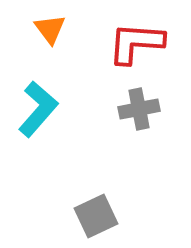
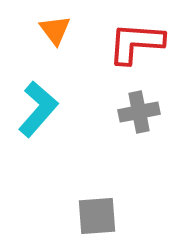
orange triangle: moved 5 px right, 1 px down
gray cross: moved 3 px down
gray square: moved 1 px right; rotated 21 degrees clockwise
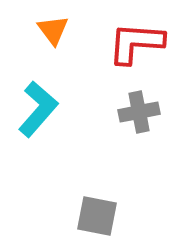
orange triangle: moved 2 px left
gray square: rotated 15 degrees clockwise
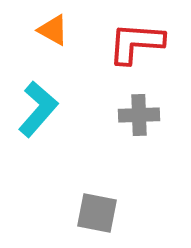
orange triangle: rotated 24 degrees counterclockwise
gray cross: moved 3 px down; rotated 9 degrees clockwise
gray square: moved 3 px up
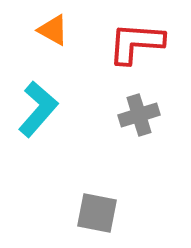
gray cross: rotated 15 degrees counterclockwise
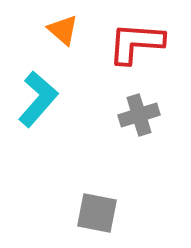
orange triangle: moved 10 px right; rotated 12 degrees clockwise
cyan L-shape: moved 10 px up
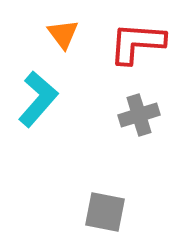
orange triangle: moved 4 px down; rotated 12 degrees clockwise
red L-shape: moved 1 px right
gray square: moved 8 px right, 1 px up
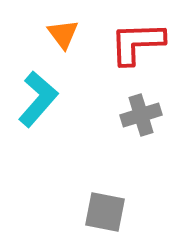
red L-shape: rotated 6 degrees counterclockwise
gray cross: moved 2 px right
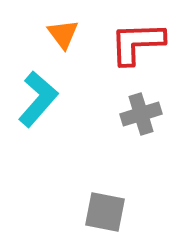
gray cross: moved 1 px up
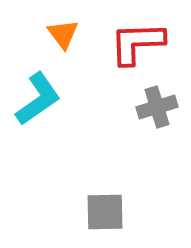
cyan L-shape: rotated 14 degrees clockwise
gray cross: moved 16 px right, 7 px up
gray square: rotated 12 degrees counterclockwise
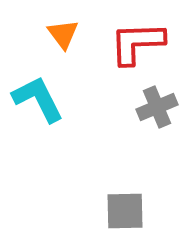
cyan L-shape: rotated 82 degrees counterclockwise
gray cross: rotated 6 degrees counterclockwise
gray square: moved 20 px right, 1 px up
